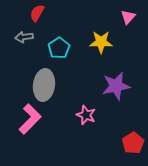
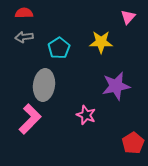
red semicircle: moved 13 px left; rotated 60 degrees clockwise
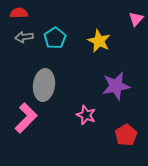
red semicircle: moved 5 px left
pink triangle: moved 8 px right, 2 px down
yellow star: moved 2 px left, 1 px up; rotated 25 degrees clockwise
cyan pentagon: moved 4 px left, 10 px up
pink L-shape: moved 4 px left, 1 px up
red pentagon: moved 7 px left, 8 px up
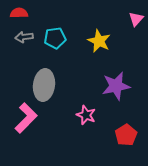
cyan pentagon: rotated 25 degrees clockwise
